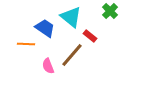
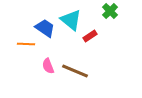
cyan triangle: moved 3 px down
red rectangle: rotated 72 degrees counterclockwise
brown line: moved 3 px right, 16 px down; rotated 72 degrees clockwise
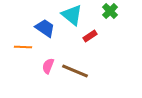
cyan triangle: moved 1 px right, 5 px up
orange line: moved 3 px left, 3 px down
pink semicircle: rotated 42 degrees clockwise
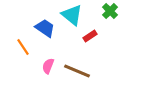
orange line: rotated 54 degrees clockwise
brown line: moved 2 px right
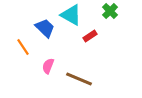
cyan triangle: moved 1 px left; rotated 10 degrees counterclockwise
blue trapezoid: rotated 10 degrees clockwise
brown line: moved 2 px right, 8 px down
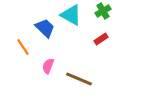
green cross: moved 7 px left; rotated 14 degrees clockwise
red rectangle: moved 11 px right, 3 px down
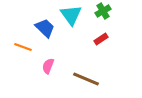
cyan triangle: rotated 25 degrees clockwise
orange line: rotated 36 degrees counterclockwise
brown line: moved 7 px right
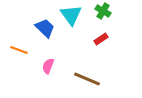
green cross: rotated 28 degrees counterclockwise
orange line: moved 4 px left, 3 px down
brown line: moved 1 px right
